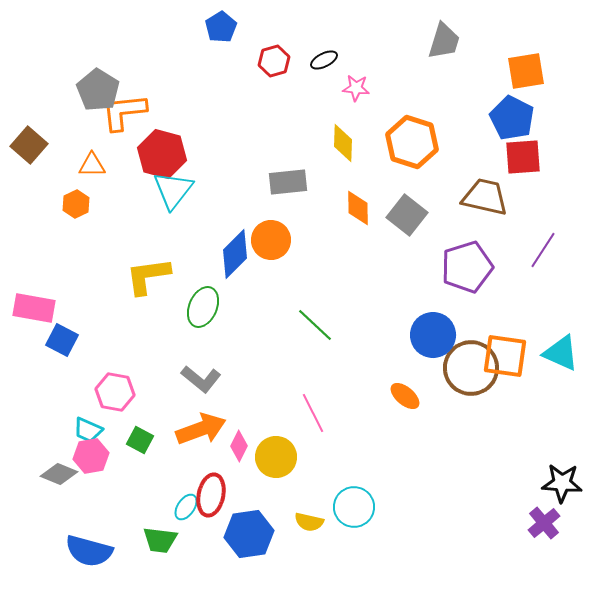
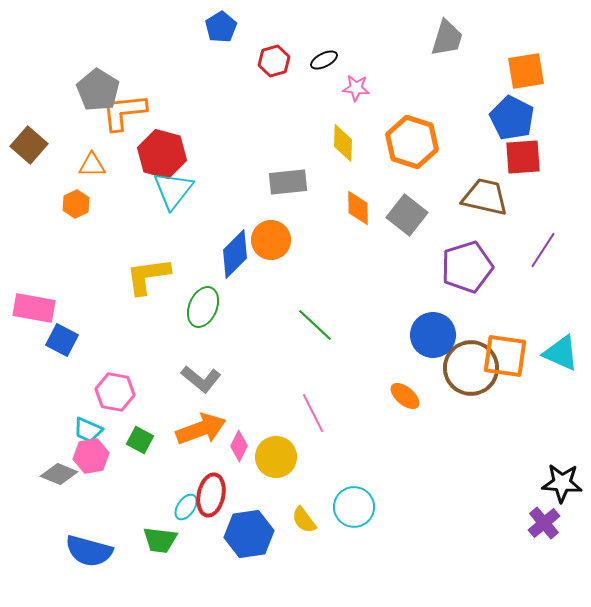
gray trapezoid at (444, 41): moved 3 px right, 3 px up
yellow semicircle at (309, 522): moved 5 px left, 2 px up; rotated 40 degrees clockwise
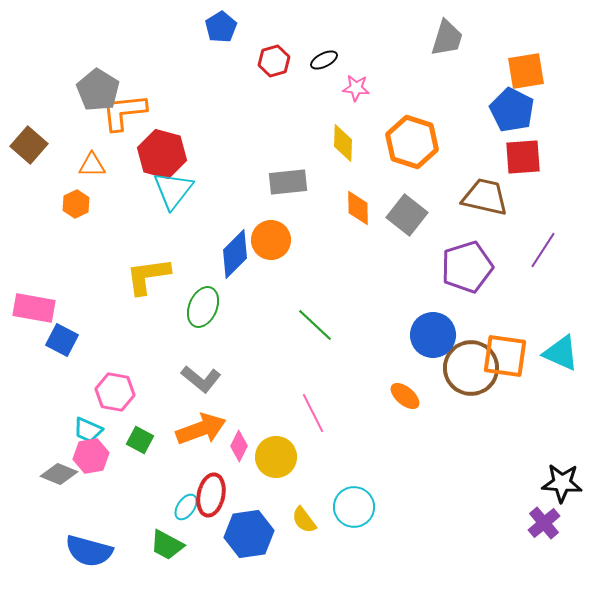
blue pentagon at (512, 118): moved 8 px up
green trapezoid at (160, 540): moved 7 px right, 5 px down; rotated 21 degrees clockwise
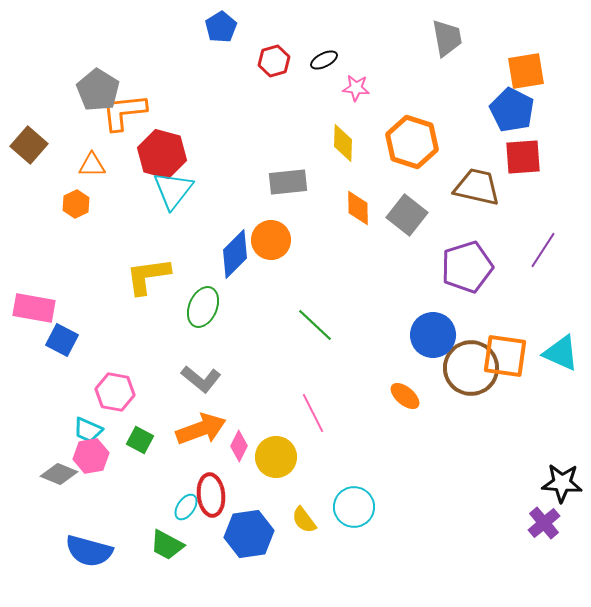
gray trapezoid at (447, 38): rotated 27 degrees counterclockwise
brown trapezoid at (485, 197): moved 8 px left, 10 px up
red ellipse at (211, 495): rotated 18 degrees counterclockwise
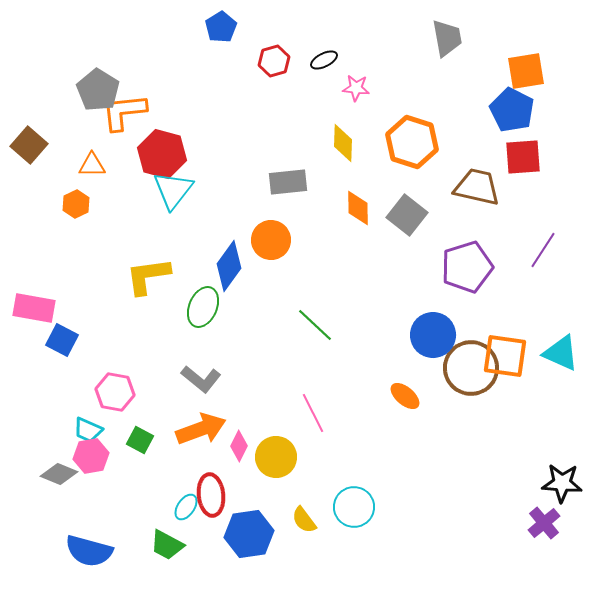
blue diamond at (235, 254): moved 6 px left, 12 px down; rotated 9 degrees counterclockwise
